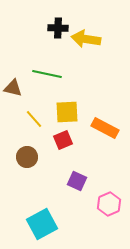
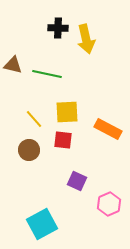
yellow arrow: rotated 112 degrees counterclockwise
brown triangle: moved 23 px up
orange rectangle: moved 3 px right, 1 px down
red square: rotated 30 degrees clockwise
brown circle: moved 2 px right, 7 px up
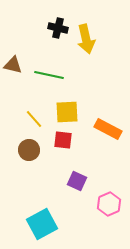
black cross: rotated 12 degrees clockwise
green line: moved 2 px right, 1 px down
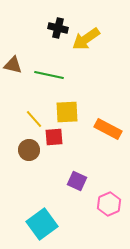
yellow arrow: rotated 68 degrees clockwise
red square: moved 9 px left, 3 px up; rotated 12 degrees counterclockwise
cyan square: rotated 8 degrees counterclockwise
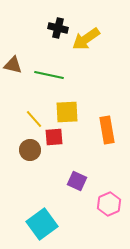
orange rectangle: moved 1 px left, 1 px down; rotated 52 degrees clockwise
brown circle: moved 1 px right
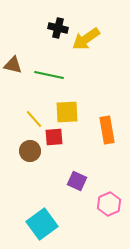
brown circle: moved 1 px down
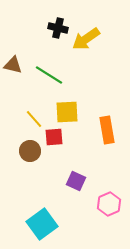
green line: rotated 20 degrees clockwise
purple square: moved 1 px left
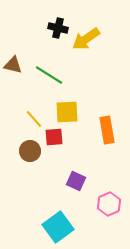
cyan square: moved 16 px right, 3 px down
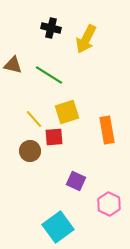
black cross: moved 7 px left
yellow arrow: rotated 28 degrees counterclockwise
yellow square: rotated 15 degrees counterclockwise
pink hexagon: rotated 10 degrees counterclockwise
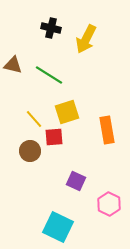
cyan square: rotated 28 degrees counterclockwise
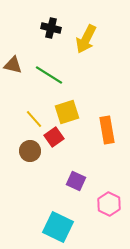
red square: rotated 30 degrees counterclockwise
